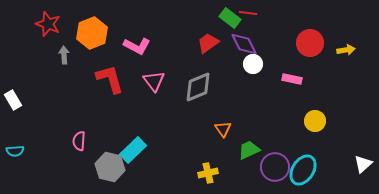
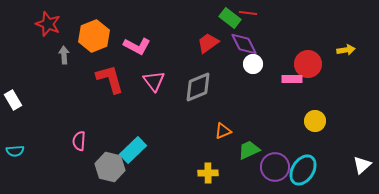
orange hexagon: moved 2 px right, 3 px down
red circle: moved 2 px left, 21 px down
pink rectangle: rotated 12 degrees counterclockwise
orange triangle: moved 2 px down; rotated 42 degrees clockwise
white triangle: moved 1 px left, 1 px down
yellow cross: rotated 12 degrees clockwise
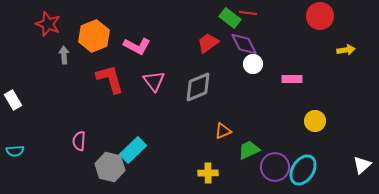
red circle: moved 12 px right, 48 px up
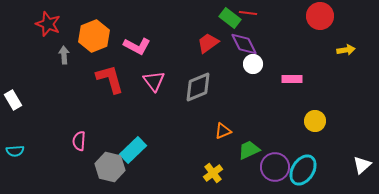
yellow cross: moved 5 px right; rotated 36 degrees counterclockwise
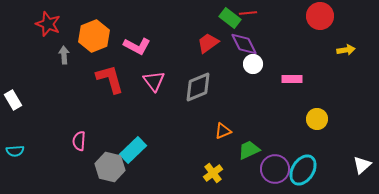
red line: rotated 12 degrees counterclockwise
yellow circle: moved 2 px right, 2 px up
purple circle: moved 2 px down
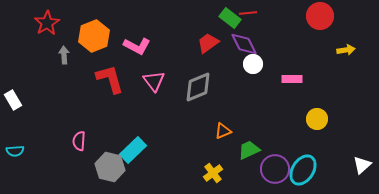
red star: moved 1 px left, 1 px up; rotated 20 degrees clockwise
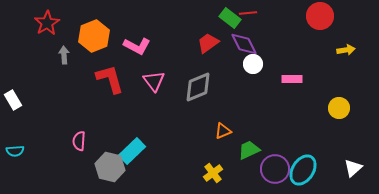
yellow circle: moved 22 px right, 11 px up
cyan rectangle: moved 1 px left, 1 px down
white triangle: moved 9 px left, 3 px down
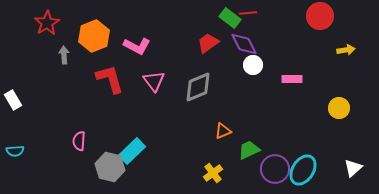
white circle: moved 1 px down
